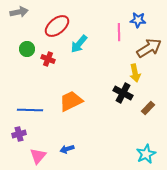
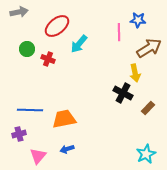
orange trapezoid: moved 7 px left, 18 px down; rotated 15 degrees clockwise
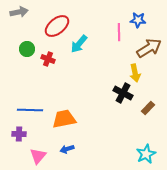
purple cross: rotated 16 degrees clockwise
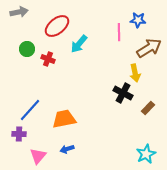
blue line: rotated 50 degrees counterclockwise
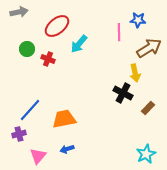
purple cross: rotated 16 degrees counterclockwise
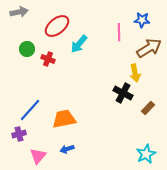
blue star: moved 4 px right
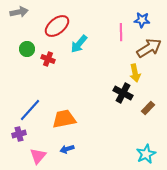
pink line: moved 2 px right
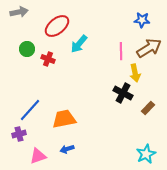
pink line: moved 19 px down
pink triangle: rotated 30 degrees clockwise
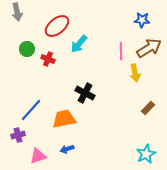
gray arrow: moved 2 px left; rotated 90 degrees clockwise
black cross: moved 38 px left
blue line: moved 1 px right
purple cross: moved 1 px left, 1 px down
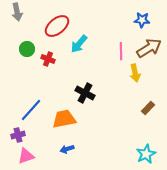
pink triangle: moved 12 px left
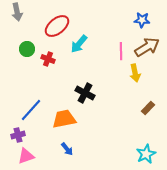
brown arrow: moved 2 px left, 1 px up
blue arrow: rotated 112 degrees counterclockwise
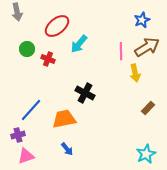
blue star: rotated 28 degrees counterclockwise
